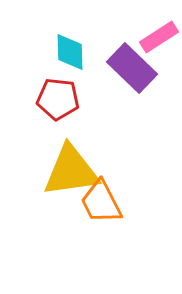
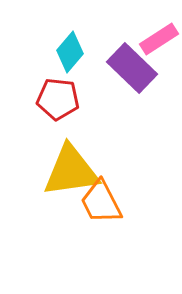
pink rectangle: moved 2 px down
cyan diamond: rotated 42 degrees clockwise
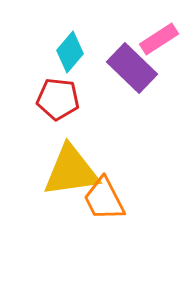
orange trapezoid: moved 3 px right, 3 px up
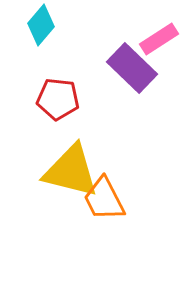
cyan diamond: moved 29 px left, 27 px up
yellow triangle: rotated 22 degrees clockwise
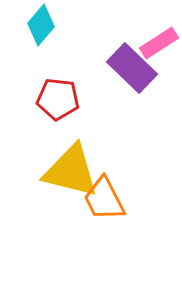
pink rectangle: moved 4 px down
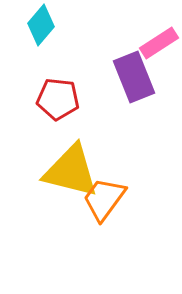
purple rectangle: moved 2 px right, 9 px down; rotated 24 degrees clockwise
orange trapezoid: rotated 63 degrees clockwise
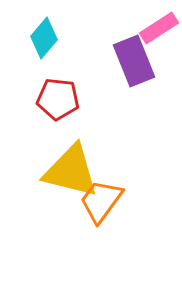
cyan diamond: moved 3 px right, 13 px down
pink rectangle: moved 15 px up
purple rectangle: moved 16 px up
orange trapezoid: moved 3 px left, 2 px down
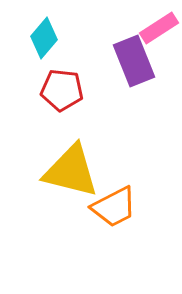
red pentagon: moved 4 px right, 9 px up
orange trapezoid: moved 13 px right, 6 px down; rotated 153 degrees counterclockwise
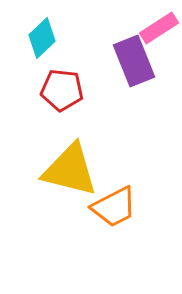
cyan diamond: moved 2 px left; rotated 6 degrees clockwise
yellow triangle: moved 1 px left, 1 px up
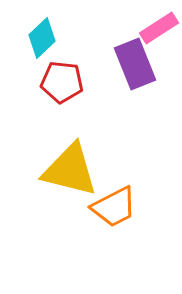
purple rectangle: moved 1 px right, 3 px down
red pentagon: moved 8 px up
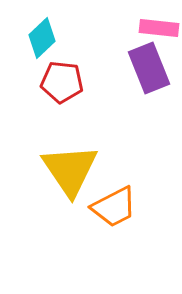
pink rectangle: rotated 39 degrees clockwise
purple rectangle: moved 14 px right, 4 px down
yellow triangle: rotated 42 degrees clockwise
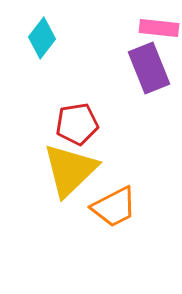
cyan diamond: rotated 9 degrees counterclockwise
red pentagon: moved 15 px right, 42 px down; rotated 15 degrees counterclockwise
yellow triangle: rotated 20 degrees clockwise
